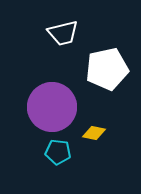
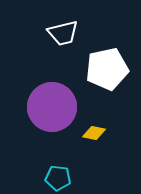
cyan pentagon: moved 26 px down
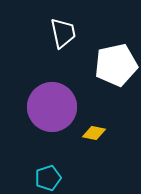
white trapezoid: rotated 88 degrees counterclockwise
white pentagon: moved 9 px right, 4 px up
cyan pentagon: moved 10 px left; rotated 25 degrees counterclockwise
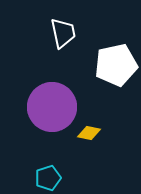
yellow diamond: moved 5 px left
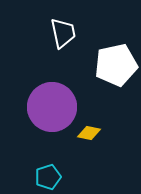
cyan pentagon: moved 1 px up
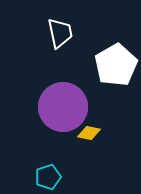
white trapezoid: moved 3 px left
white pentagon: rotated 18 degrees counterclockwise
purple circle: moved 11 px right
